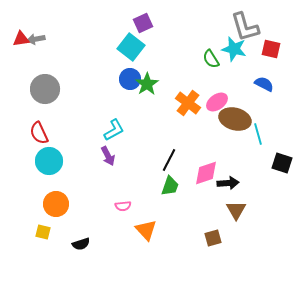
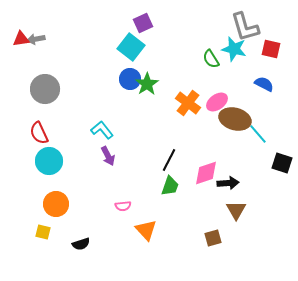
cyan L-shape: moved 12 px left; rotated 100 degrees counterclockwise
cyan line: rotated 25 degrees counterclockwise
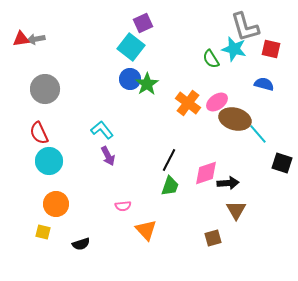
blue semicircle: rotated 12 degrees counterclockwise
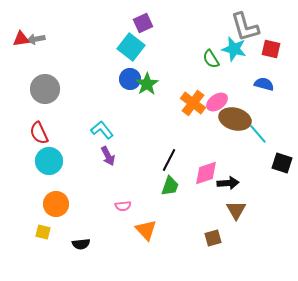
orange cross: moved 5 px right
black semicircle: rotated 12 degrees clockwise
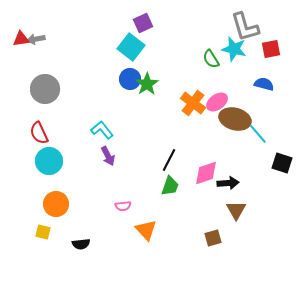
red square: rotated 24 degrees counterclockwise
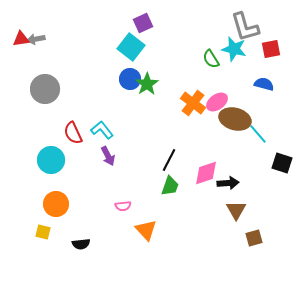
red semicircle: moved 34 px right
cyan circle: moved 2 px right, 1 px up
brown square: moved 41 px right
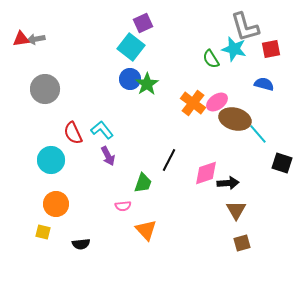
green trapezoid: moved 27 px left, 3 px up
brown square: moved 12 px left, 5 px down
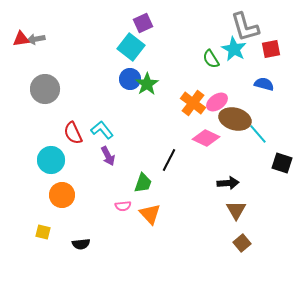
cyan star: rotated 15 degrees clockwise
pink diamond: moved 35 px up; rotated 44 degrees clockwise
orange circle: moved 6 px right, 9 px up
orange triangle: moved 4 px right, 16 px up
brown square: rotated 24 degrees counterclockwise
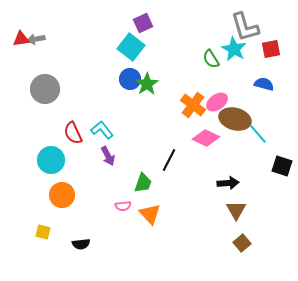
orange cross: moved 2 px down
black square: moved 3 px down
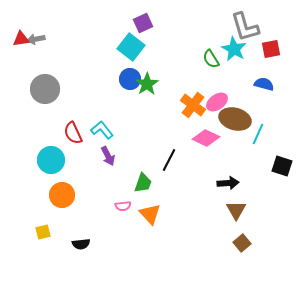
cyan line: rotated 65 degrees clockwise
yellow square: rotated 28 degrees counterclockwise
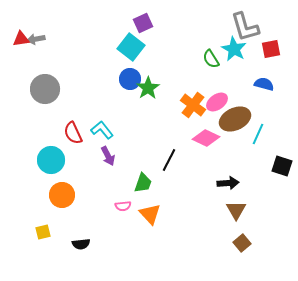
green star: moved 1 px right, 4 px down
brown ellipse: rotated 40 degrees counterclockwise
